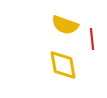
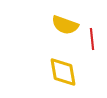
yellow diamond: moved 7 px down
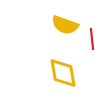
yellow diamond: moved 1 px down
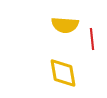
yellow semicircle: rotated 16 degrees counterclockwise
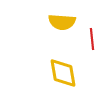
yellow semicircle: moved 3 px left, 3 px up
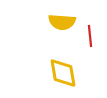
red line: moved 2 px left, 3 px up
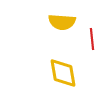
red line: moved 2 px right, 3 px down
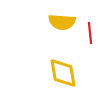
red line: moved 2 px left, 6 px up
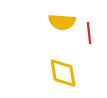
red line: moved 1 px left
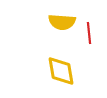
yellow diamond: moved 2 px left, 2 px up
